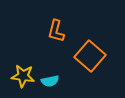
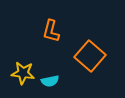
orange L-shape: moved 5 px left
yellow star: moved 3 px up
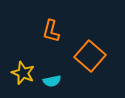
yellow star: rotated 15 degrees clockwise
cyan semicircle: moved 2 px right
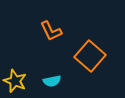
orange L-shape: rotated 40 degrees counterclockwise
yellow star: moved 8 px left, 8 px down
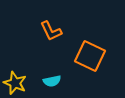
orange square: rotated 16 degrees counterclockwise
yellow star: moved 2 px down
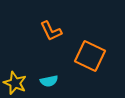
cyan semicircle: moved 3 px left
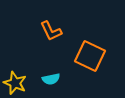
cyan semicircle: moved 2 px right, 2 px up
